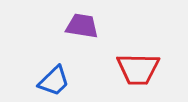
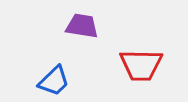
red trapezoid: moved 3 px right, 4 px up
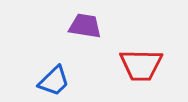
purple trapezoid: moved 3 px right
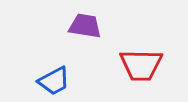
blue trapezoid: rotated 16 degrees clockwise
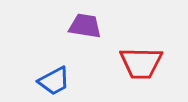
red trapezoid: moved 2 px up
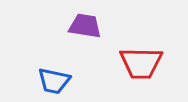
blue trapezoid: rotated 40 degrees clockwise
